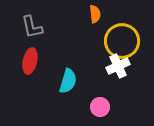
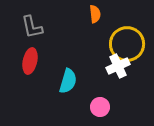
yellow circle: moved 5 px right, 3 px down
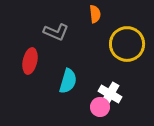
gray L-shape: moved 24 px right, 5 px down; rotated 55 degrees counterclockwise
white cross: moved 8 px left, 28 px down; rotated 35 degrees counterclockwise
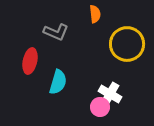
cyan semicircle: moved 10 px left, 1 px down
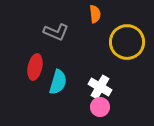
yellow circle: moved 2 px up
red ellipse: moved 5 px right, 6 px down
white cross: moved 10 px left, 7 px up
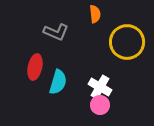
pink circle: moved 2 px up
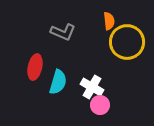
orange semicircle: moved 14 px right, 7 px down
gray L-shape: moved 7 px right
white cross: moved 8 px left
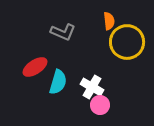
red ellipse: rotated 45 degrees clockwise
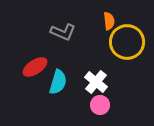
white cross: moved 4 px right, 5 px up; rotated 10 degrees clockwise
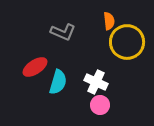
white cross: rotated 15 degrees counterclockwise
